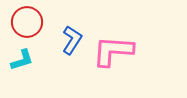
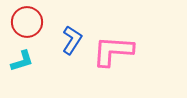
cyan L-shape: moved 1 px down
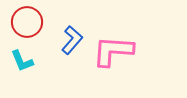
blue L-shape: rotated 8 degrees clockwise
cyan L-shape: rotated 85 degrees clockwise
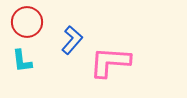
pink L-shape: moved 3 px left, 11 px down
cyan L-shape: rotated 15 degrees clockwise
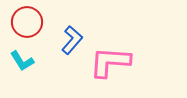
cyan L-shape: rotated 25 degrees counterclockwise
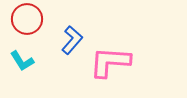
red circle: moved 3 px up
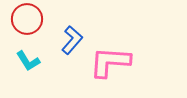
cyan L-shape: moved 6 px right
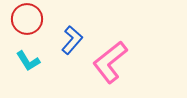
pink L-shape: rotated 42 degrees counterclockwise
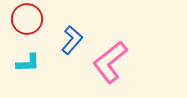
cyan L-shape: moved 2 px down; rotated 60 degrees counterclockwise
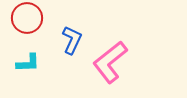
red circle: moved 1 px up
blue L-shape: rotated 16 degrees counterclockwise
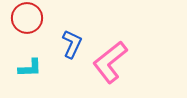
blue L-shape: moved 4 px down
cyan L-shape: moved 2 px right, 5 px down
